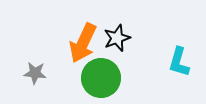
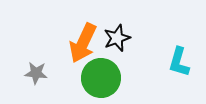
gray star: moved 1 px right
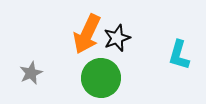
orange arrow: moved 4 px right, 9 px up
cyan L-shape: moved 7 px up
gray star: moved 5 px left; rotated 30 degrees counterclockwise
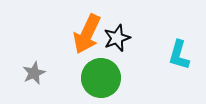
gray star: moved 3 px right
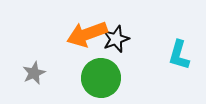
orange arrow: rotated 45 degrees clockwise
black star: moved 1 px left, 1 px down
